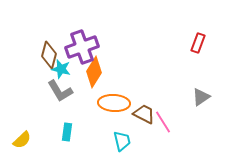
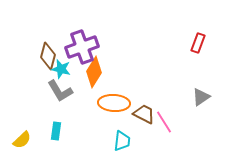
brown diamond: moved 1 px left, 1 px down
pink line: moved 1 px right
cyan rectangle: moved 11 px left, 1 px up
cyan trapezoid: rotated 20 degrees clockwise
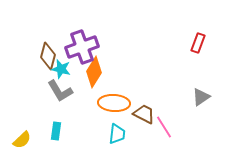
pink line: moved 5 px down
cyan trapezoid: moved 5 px left, 7 px up
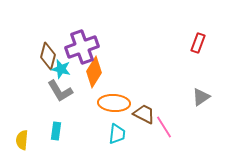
yellow semicircle: rotated 138 degrees clockwise
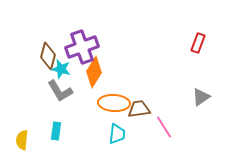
brown trapezoid: moved 5 px left, 5 px up; rotated 35 degrees counterclockwise
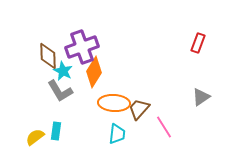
brown diamond: rotated 16 degrees counterclockwise
cyan star: moved 2 px right, 2 px down; rotated 12 degrees clockwise
brown trapezoid: rotated 40 degrees counterclockwise
yellow semicircle: moved 13 px right, 3 px up; rotated 48 degrees clockwise
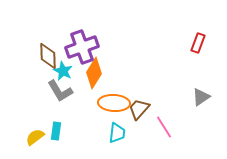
orange diamond: moved 1 px down
cyan trapezoid: moved 1 px up
